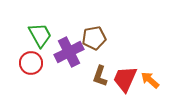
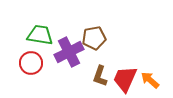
green trapezoid: rotated 52 degrees counterclockwise
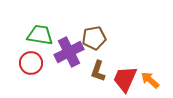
brown L-shape: moved 2 px left, 5 px up
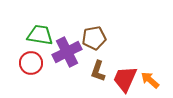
purple cross: moved 2 px left
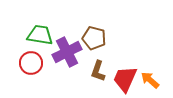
brown pentagon: rotated 25 degrees clockwise
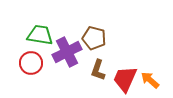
brown L-shape: moved 1 px up
